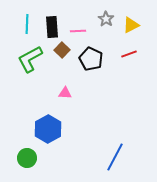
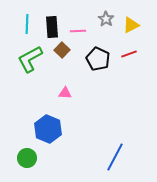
black pentagon: moved 7 px right
blue hexagon: rotated 8 degrees counterclockwise
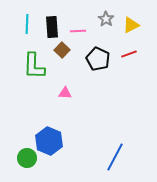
green L-shape: moved 4 px right, 7 px down; rotated 60 degrees counterclockwise
blue hexagon: moved 1 px right, 12 px down
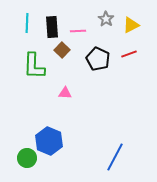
cyan line: moved 1 px up
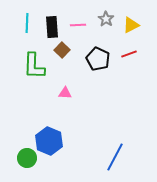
pink line: moved 6 px up
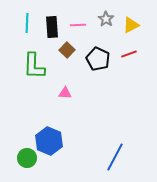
brown square: moved 5 px right
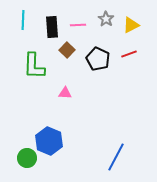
cyan line: moved 4 px left, 3 px up
blue line: moved 1 px right
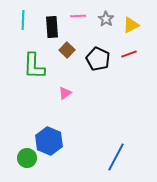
pink line: moved 9 px up
pink triangle: rotated 40 degrees counterclockwise
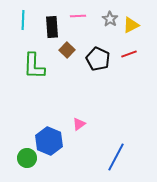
gray star: moved 4 px right
pink triangle: moved 14 px right, 31 px down
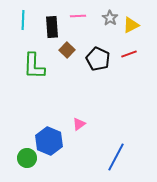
gray star: moved 1 px up
